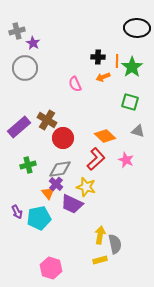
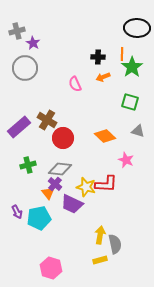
orange line: moved 5 px right, 7 px up
red L-shape: moved 10 px right, 25 px down; rotated 45 degrees clockwise
gray diamond: rotated 15 degrees clockwise
purple cross: moved 1 px left
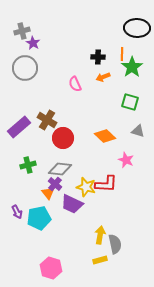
gray cross: moved 5 px right
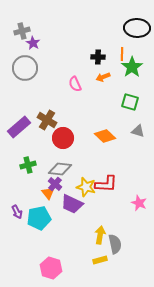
pink star: moved 13 px right, 43 px down
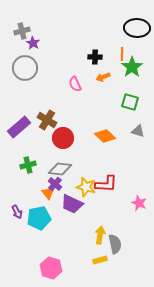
black cross: moved 3 px left
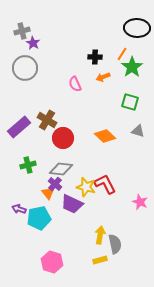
orange line: rotated 32 degrees clockwise
gray diamond: moved 1 px right
red L-shape: moved 1 px left; rotated 120 degrees counterclockwise
pink star: moved 1 px right, 1 px up
purple arrow: moved 2 px right, 3 px up; rotated 136 degrees clockwise
pink hexagon: moved 1 px right, 6 px up
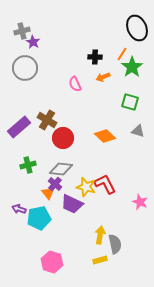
black ellipse: rotated 65 degrees clockwise
purple star: moved 1 px up
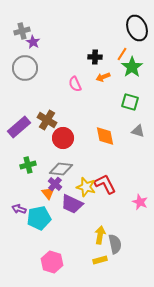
orange diamond: rotated 35 degrees clockwise
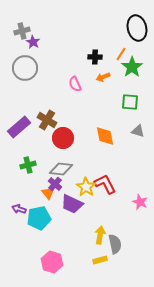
black ellipse: rotated 10 degrees clockwise
orange line: moved 1 px left
green square: rotated 12 degrees counterclockwise
yellow star: rotated 18 degrees clockwise
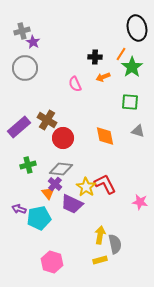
pink star: rotated 14 degrees counterclockwise
